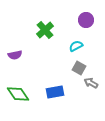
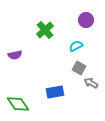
green diamond: moved 10 px down
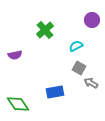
purple circle: moved 6 px right
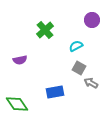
purple semicircle: moved 5 px right, 5 px down
green diamond: moved 1 px left
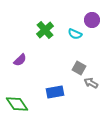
cyan semicircle: moved 1 px left, 12 px up; rotated 128 degrees counterclockwise
purple semicircle: rotated 32 degrees counterclockwise
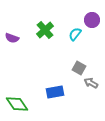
cyan semicircle: rotated 104 degrees clockwise
purple semicircle: moved 8 px left, 22 px up; rotated 64 degrees clockwise
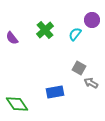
purple semicircle: rotated 32 degrees clockwise
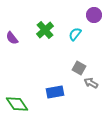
purple circle: moved 2 px right, 5 px up
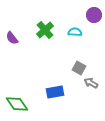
cyan semicircle: moved 2 px up; rotated 56 degrees clockwise
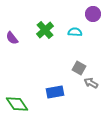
purple circle: moved 1 px left, 1 px up
